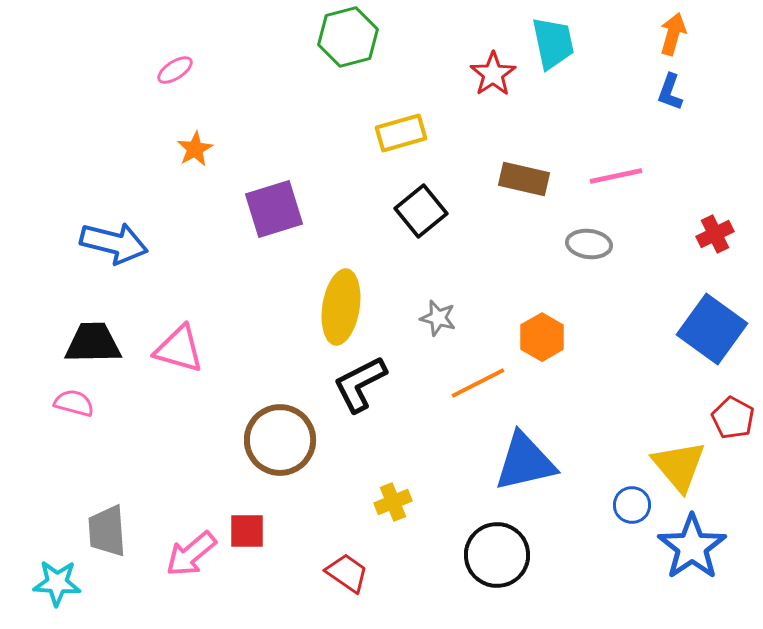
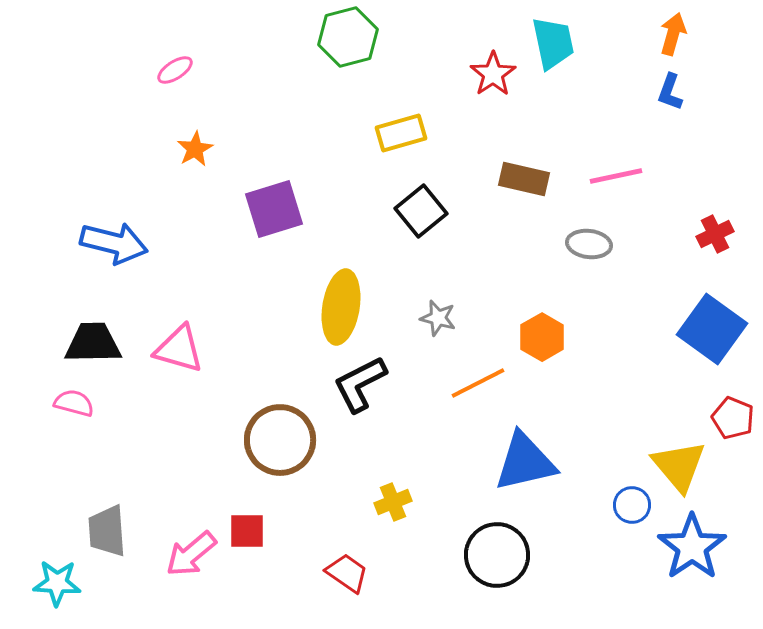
red pentagon: rotated 6 degrees counterclockwise
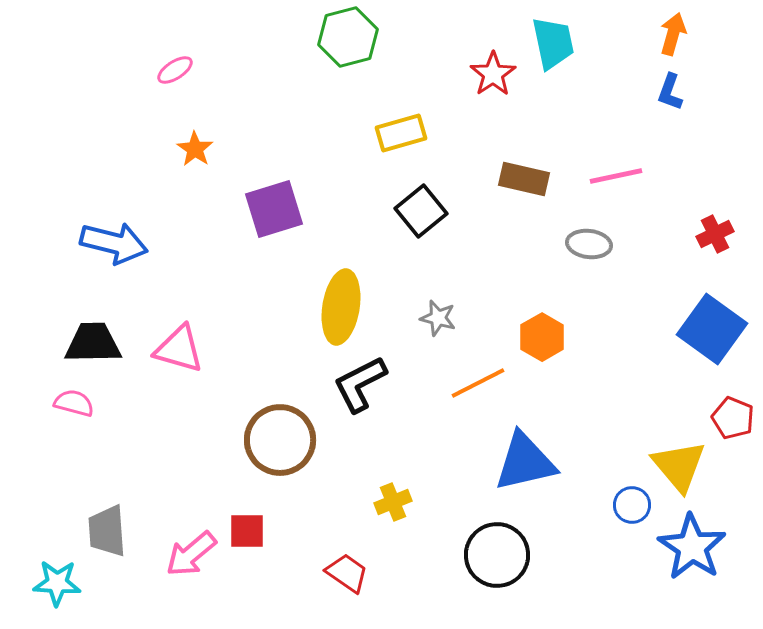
orange star: rotated 9 degrees counterclockwise
blue star: rotated 4 degrees counterclockwise
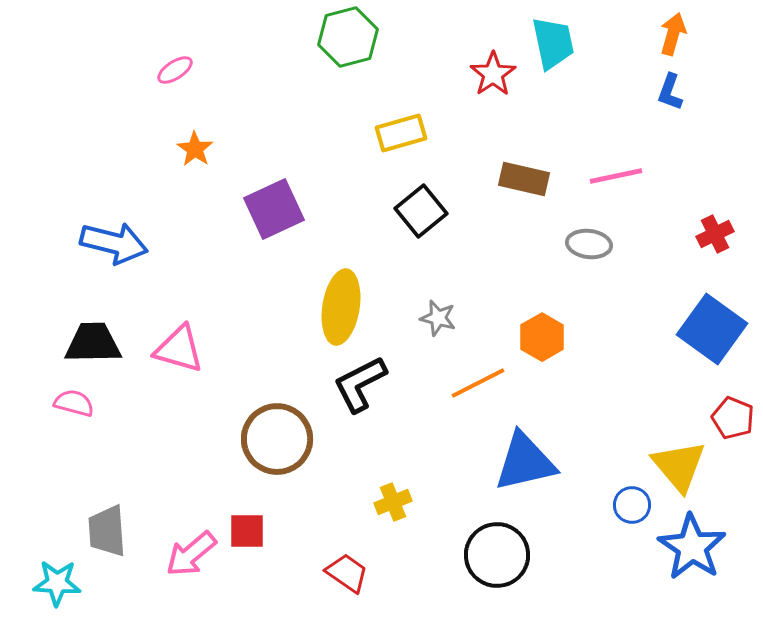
purple square: rotated 8 degrees counterclockwise
brown circle: moved 3 px left, 1 px up
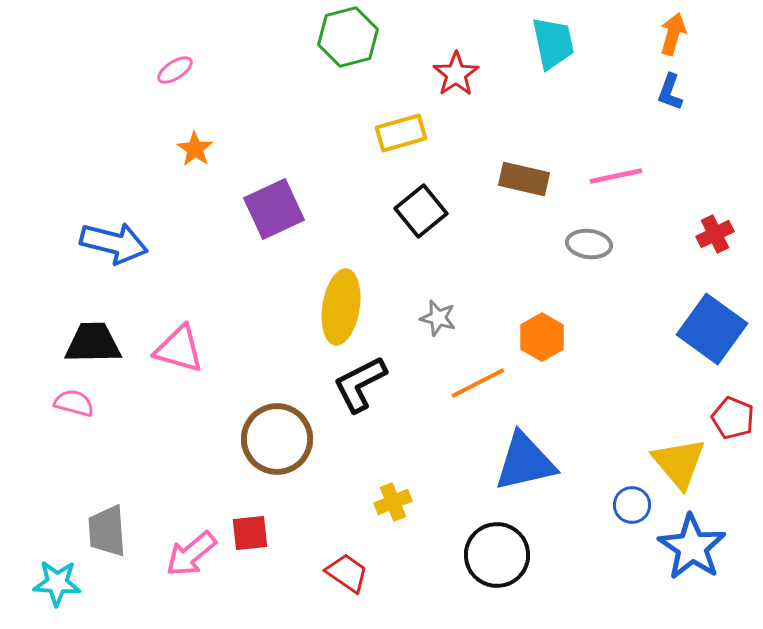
red star: moved 37 px left
yellow triangle: moved 3 px up
red square: moved 3 px right, 2 px down; rotated 6 degrees counterclockwise
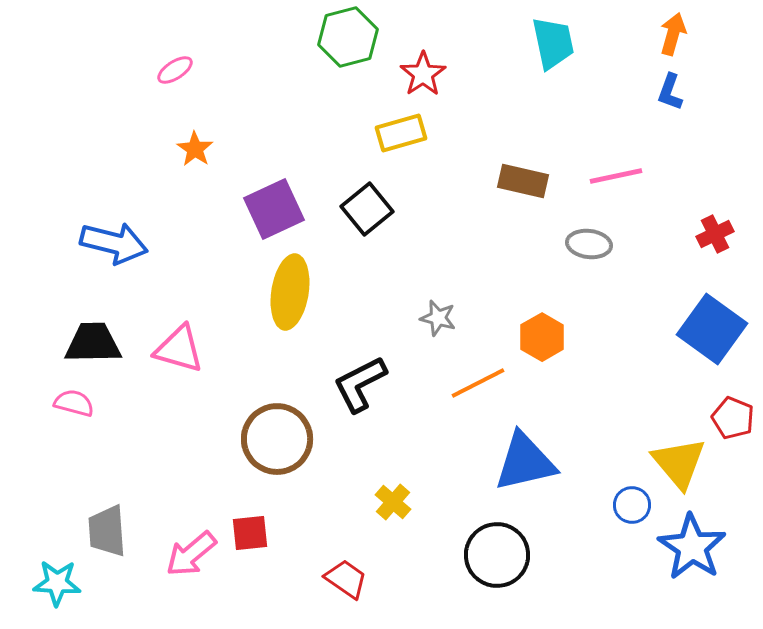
red star: moved 33 px left
brown rectangle: moved 1 px left, 2 px down
black square: moved 54 px left, 2 px up
yellow ellipse: moved 51 px left, 15 px up
yellow cross: rotated 27 degrees counterclockwise
red trapezoid: moved 1 px left, 6 px down
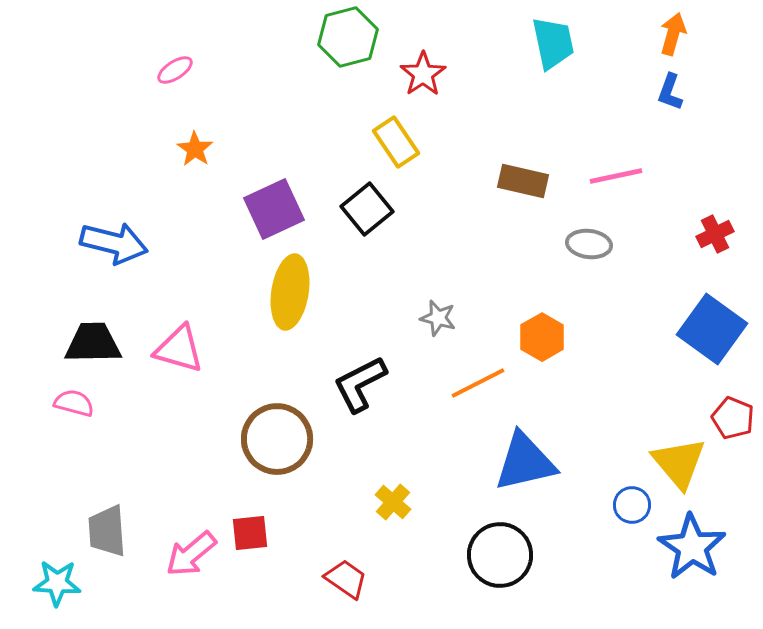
yellow rectangle: moved 5 px left, 9 px down; rotated 72 degrees clockwise
black circle: moved 3 px right
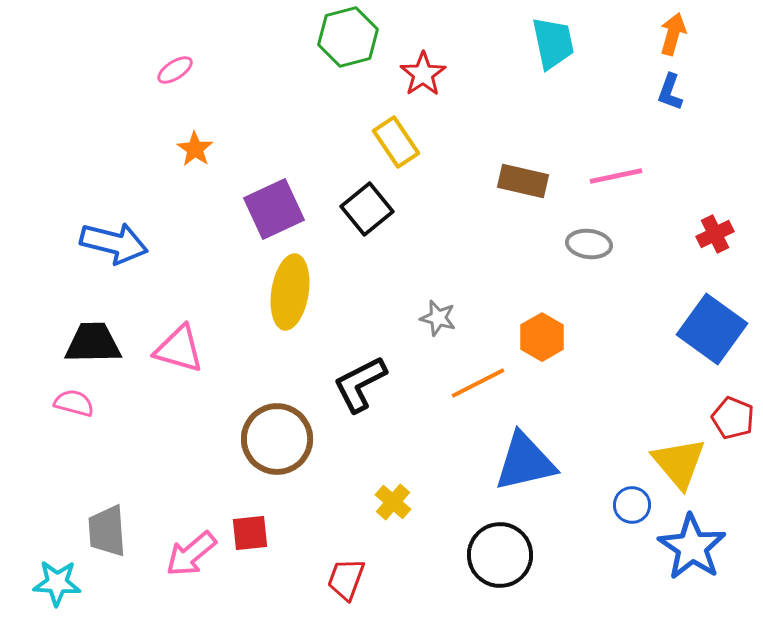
red trapezoid: rotated 105 degrees counterclockwise
